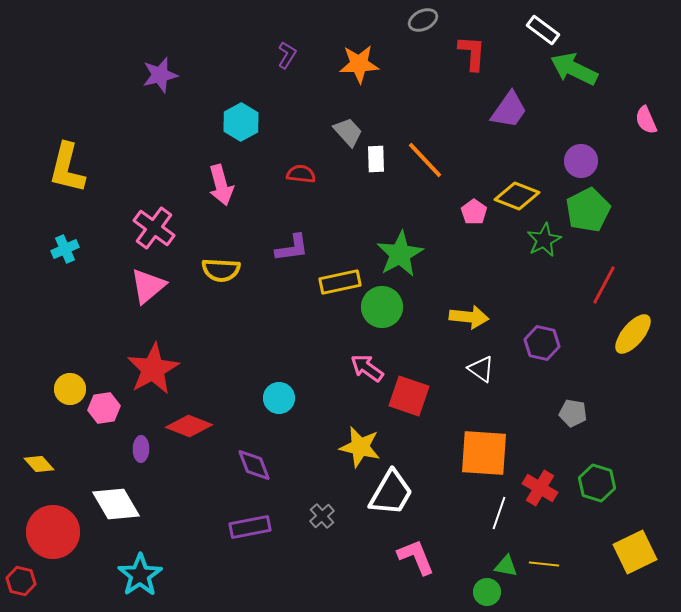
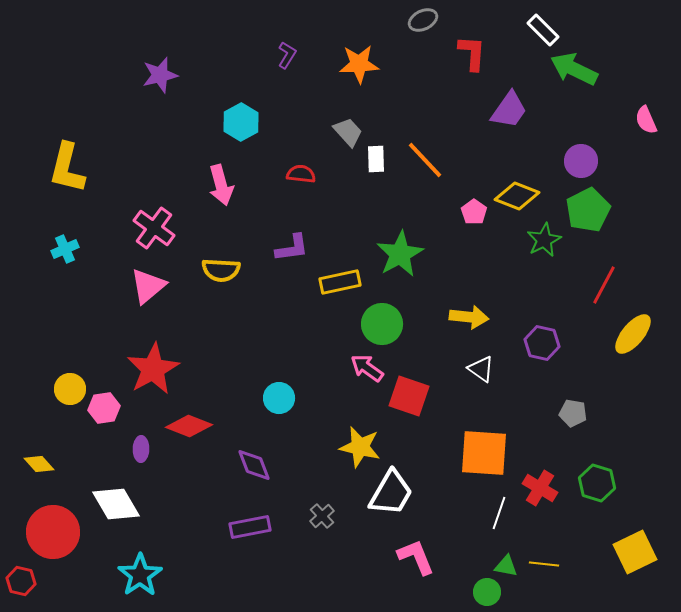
white rectangle at (543, 30): rotated 8 degrees clockwise
green circle at (382, 307): moved 17 px down
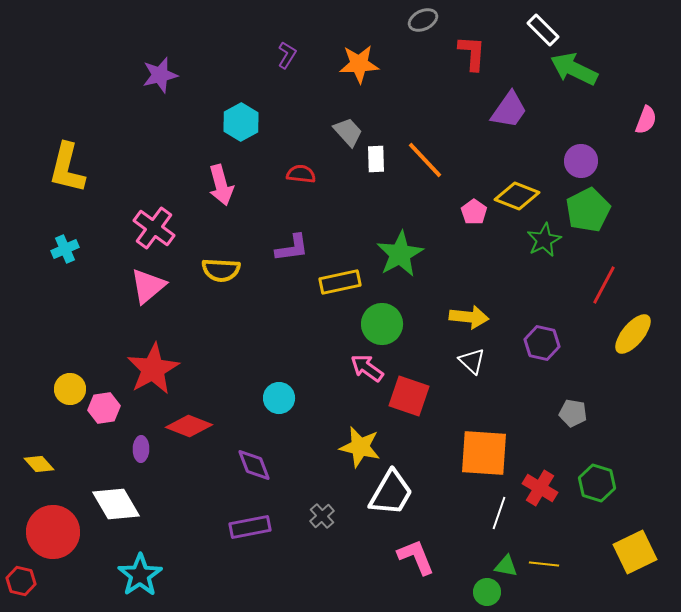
pink semicircle at (646, 120): rotated 136 degrees counterclockwise
white triangle at (481, 369): moved 9 px left, 8 px up; rotated 8 degrees clockwise
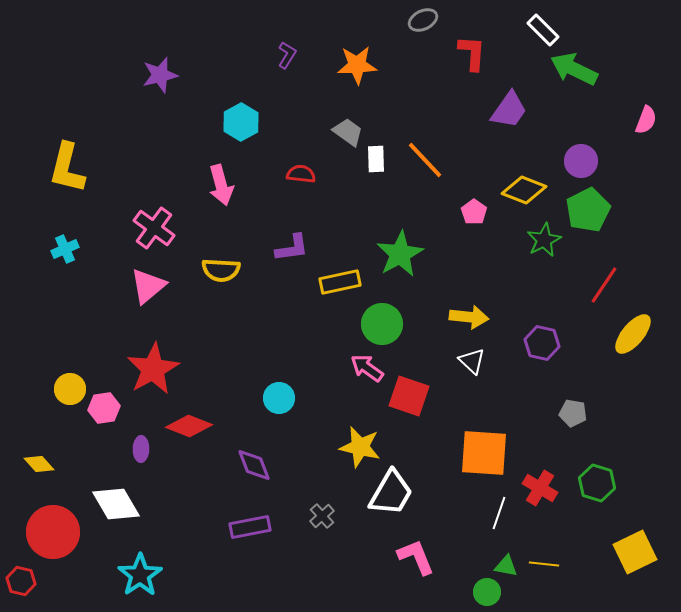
orange star at (359, 64): moved 2 px left, 1 px down
gray trapezoid at (348, 132): rotated 12 degrees counterclockwise
yellow diamond at (517, 196): moved 7 px right, 6 px up
red line at (604, 285): rotated 6 degrees clockwise
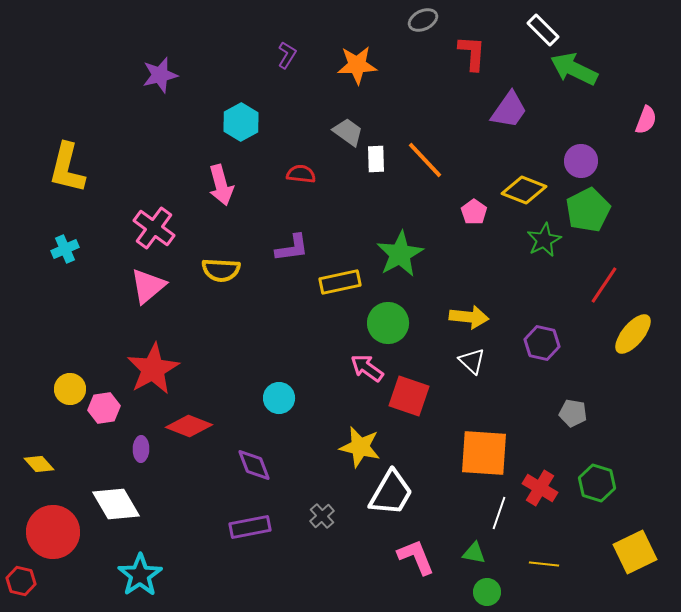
green circle at (382, 324): moved 6 px right, 1 px up
green triangle at (506, 566): moved 32 px left, 13 px up
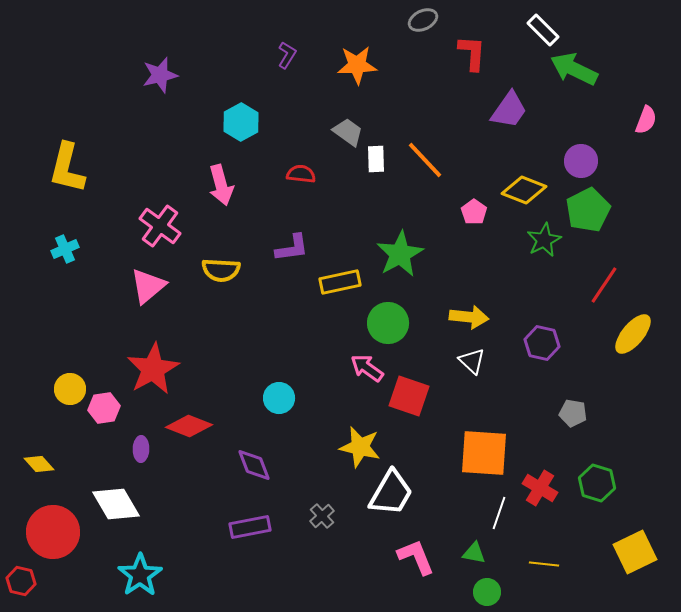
pink cross at (154, 228): moved 6 px right, 2 px up
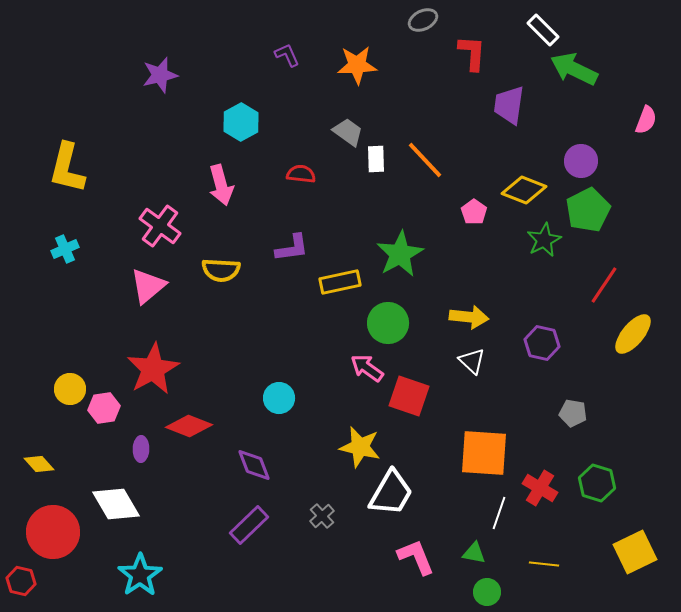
purple L-shape at (287, 55): rotated 56 degrees counterclockwise
purple trapezoid at (509, 110): moved 5 px up; rotated 153 degrees clockwise
purple rectangle at (250, 527): moved 1 px left, 2 px up; rotated 33 degrees counterclockwise
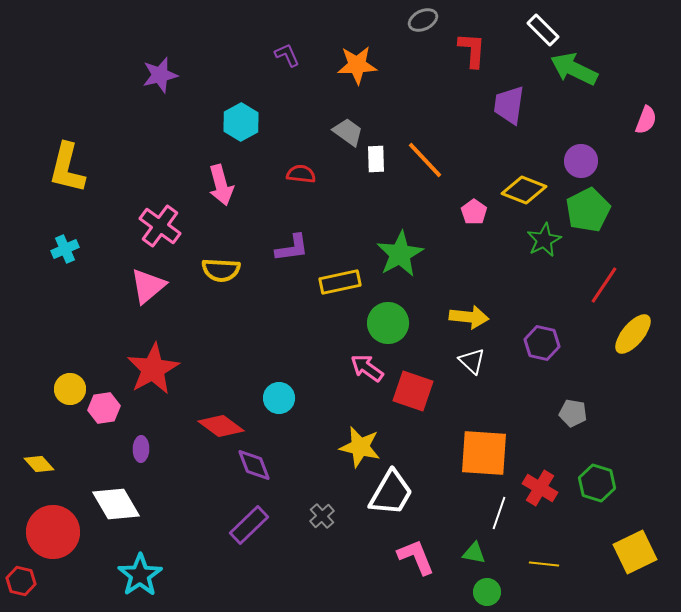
red L-shape at (472, 53): moved 3 px up
red square at (409, 396): moved 4 px right, 5 px up
red diamond at (189, 426): moved 32 px right; rotated 15 degrees clockwise
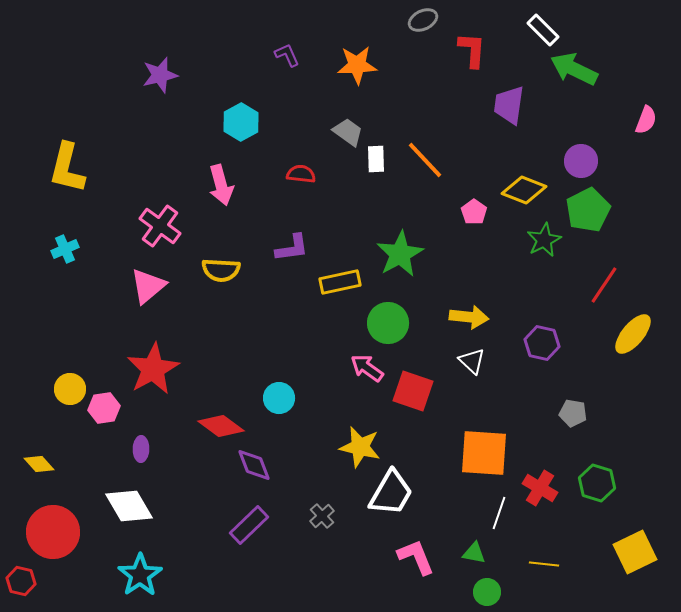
white diamond at (116, 504): moved 13 px right, 2 px down
